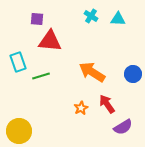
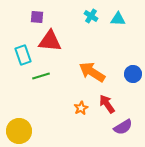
purple square: moved 2 px up
cyan rectangle: moved 5 px right, 7 px up
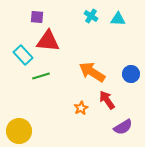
red triangle: moved 2 px left
cyan rectangle: rotated 24 degrees counterclockwise
blue circle: moved 2 px left
red arrow: moved 4 px up
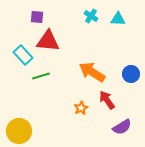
purple semicircle: moved 1 px left
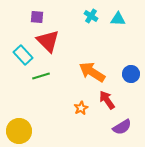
red triangle: rotated 40 degrees clockwise
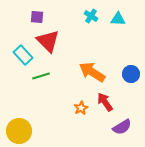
red arrow: moved 2 px left, 2 px down
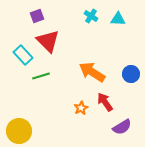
purple square: moved 1 px up; rotated 24 degrees counterclockwise
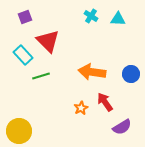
purple square: moved 12 px left, 1 px down
orange arrow: rotated 24 degrees counterclockwise
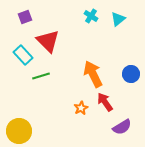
cyan triangle: rotated 42 degrees counterclockwise
orange arrow: moved 1 px right, 2 px down; rotated 56 degrees clockwise
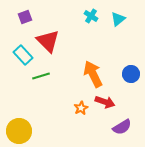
red arrow: rotated 144 degrees clockwise
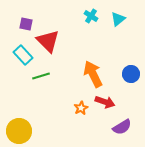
purple square: moved 1 px right, 7 px down; rotated 32 degrees clockwise
